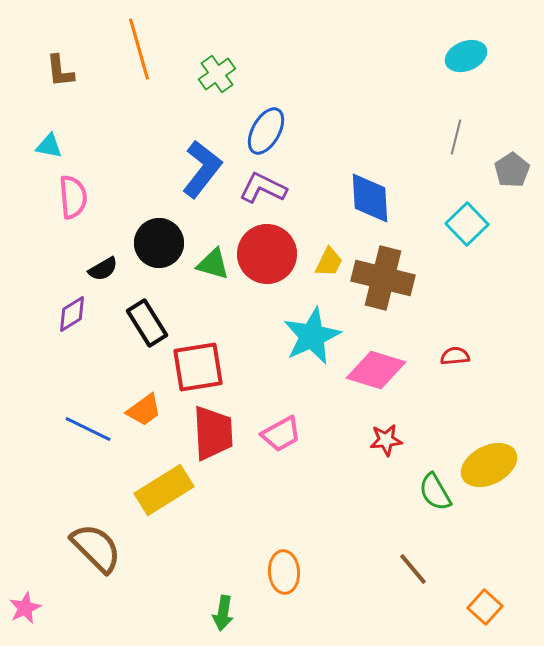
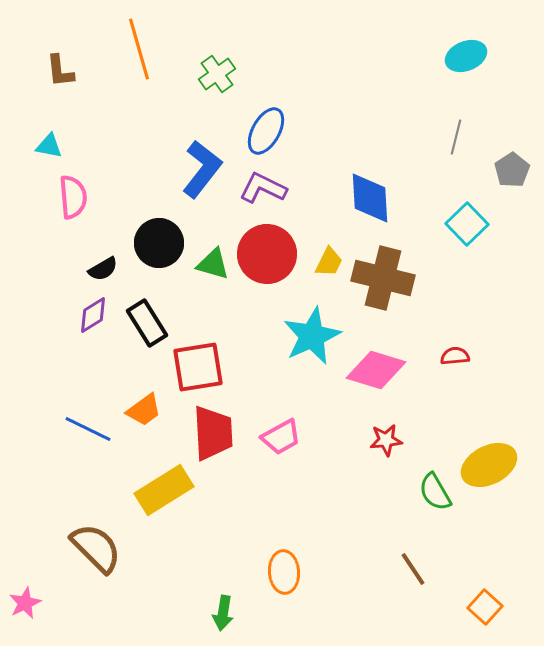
purple diamond: moved 21 px right, 1 px down
pink trapezoid: moved 3 px down
brown line: rotated 6 degrees clockwise
pink star: moved 5 px up
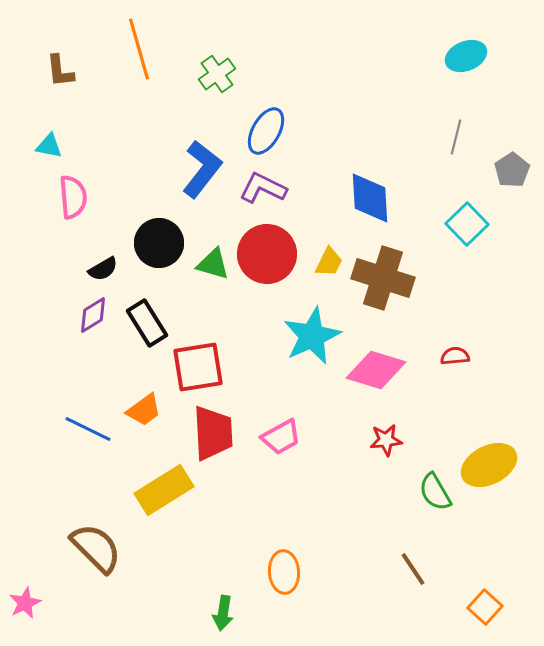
brown cross: rotated 4 degrees clockwise
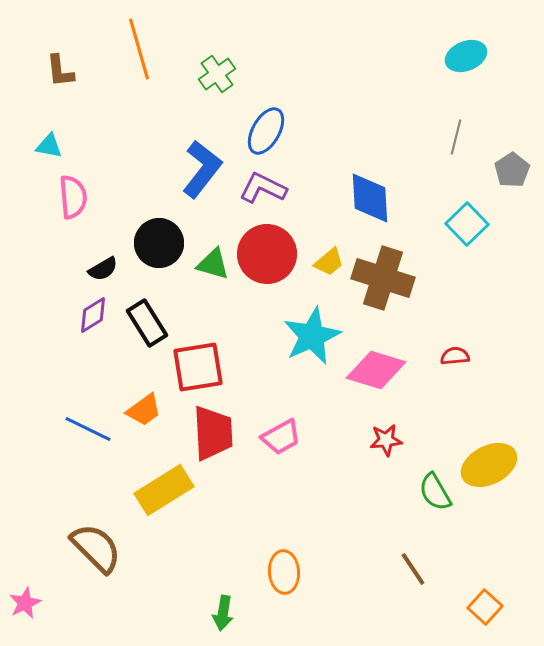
yellow trapezoid: rotated 24 degrees clockwise
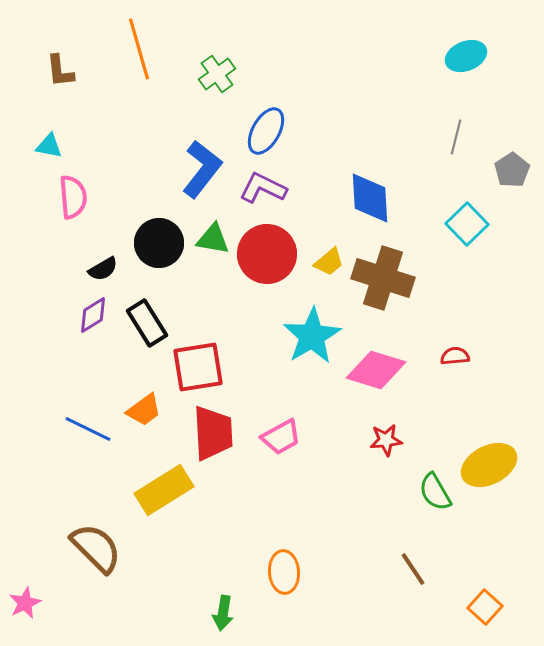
green triangle: moved 25 px up; rotated 6 degrees counterclockwise
cyan star: rotated 6 degrees counterclockwise
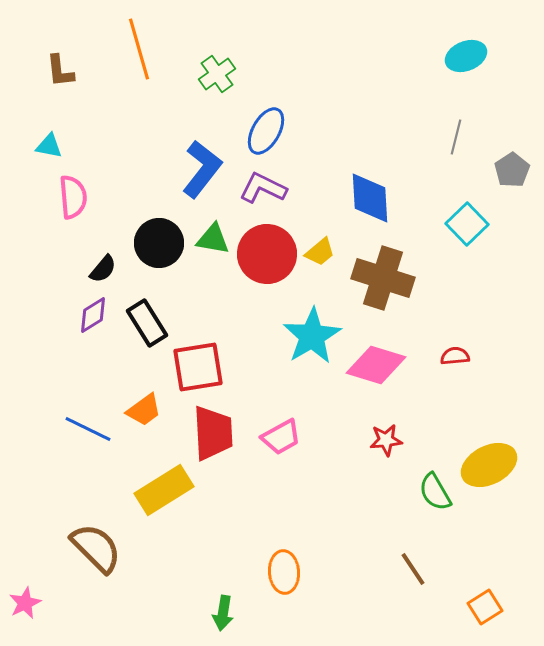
yellow trapezoid: moved 9 px left, 10 px up
black semicircle: rotated 20 degrees counterclockwise
pink diamond: moved 5 px up
orange square: rotated 16 degrees clockwise
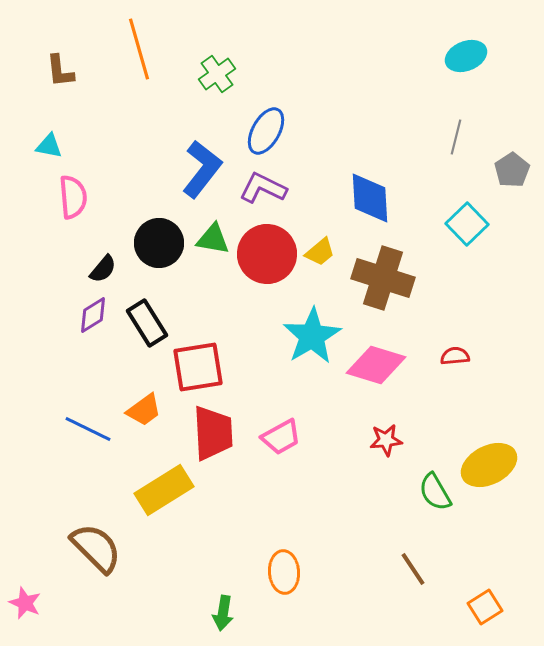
pink star: rotated 24 degrees counterclockwise
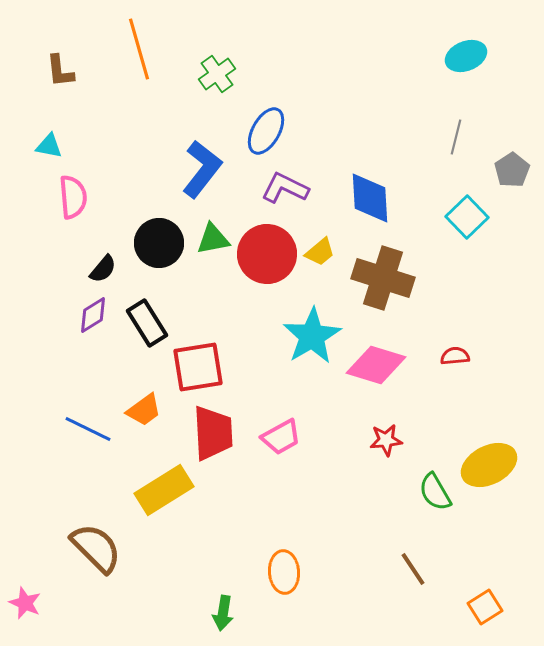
purple L-shape: moved 22 px right
cyan square: moved 7 px up
green triangle: rotated 21 degrees counterclockwise
